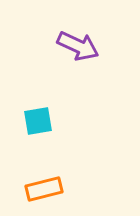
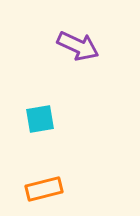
cyan square: moved 2 px right, 2 px up
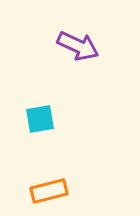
orange rectangle: moved 5 px right, 2 px down
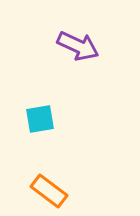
orange rectangle: rotated 51 degrees clockwise
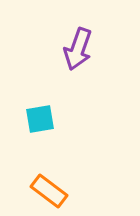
purple arrow: moved 3 px down; rotated 84 degrees clockwise
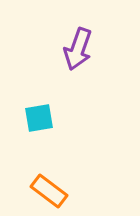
cyan square: moved 1 px left, 1 px up
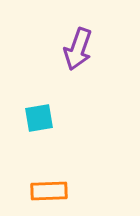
orange rectangle: rotated 39 degrees counterclockwise
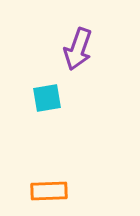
cyan square: moved 8 px right, 20 px up
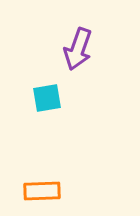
orange rectangle: moved 7 px left
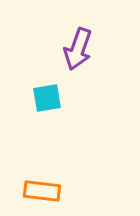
orange rectangle: rotated 9 degrees clockwise
